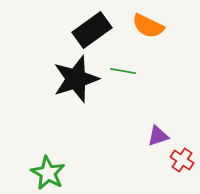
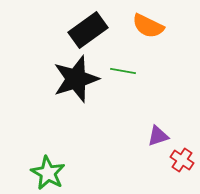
black rectangle: moved 4 px left
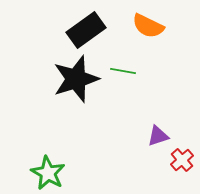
black rectangle: moved 2 px left
red cross: rotated 15 degrees clockwise
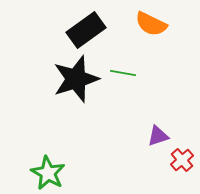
orange semicircle: moved 3 px right, 2 px up
green line: moved 2 px down
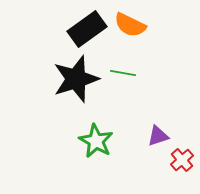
orange semicircle: moved 21 px left, 1 px down
black rectangle: moved 1 px right, 1 px up
green star: moved 48 px right, 32 px up
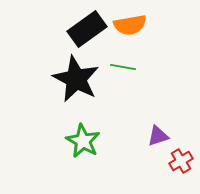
orange semicircle: rotated 36 degrees counterclockwise
green line: moved 6 px up
black star: rotated 27 degrees counterclockwise
green star: moved 13 px left
red cross: moved 1 px left, 1 px down; rotated 10 degrees clockwise
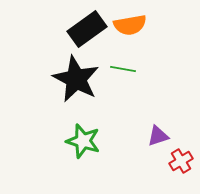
green line: moved 2 px down
green star: rotated 12 degrees counterclockwise
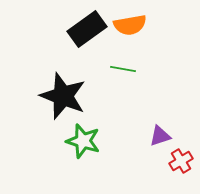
black star: moved 13 px left, 17 px down; rotated 6 degrees counterclockwise
purple triangle: moved 2 px right
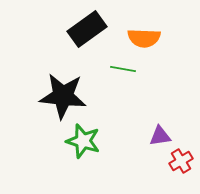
orange semicircle: moved 14 px right, 13 px down; rotated 12 degrees clockwise
black star: rotated 15 degrees counterclockwise
purple triangle: rotated 10 degrees clockwise
